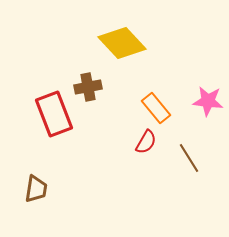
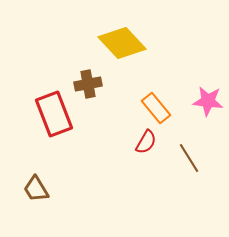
brown cross: moved 3 px up
brown trapezoid: rotated 140 degrees clockwise
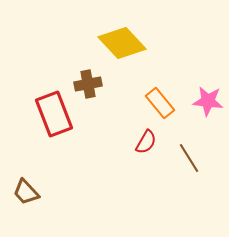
orange rectangle: moved 4 px right, 5 px up
brown trapezoid: moved 10 px left, 3 px down; rotated 12 degrees counterclockwise
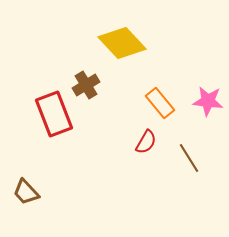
brown cross: moved 2 px left, 1 px down; rotated 20 degrees counterclockwise
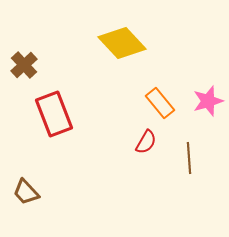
brown cross: moved 62 px left, 20 px up; rotated 12 degrees counterclockwise
pink star: rotated 24 degrees counterclockwise
brown line: rotated 28 degrees clockwise
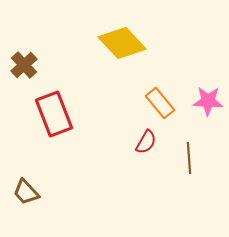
pink star: rotated 20 degrees clockwise
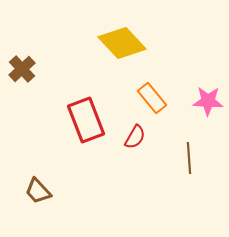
brown cross: moved 2 px left, 4 px down
orange rectangle: moved 8 px left, 5 px up
red rectangle: moved 32 px right, 6 px down
red semicircle: moved 11 px left, 5 px up
brown trapezoid: moved 12 px right, 1 px up
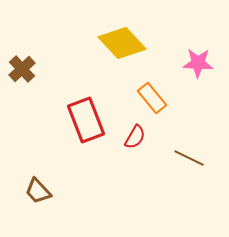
pink star: moved 10 px left, 38 px up
brown line: rotated 60 degrees counterclockwise
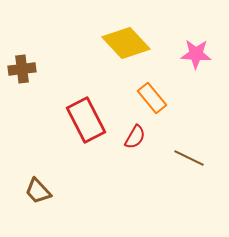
yellow diamond: moved 4 px right
pink star: moved 2 px left, 9 px up
brown cross: rotated 36 degrees clockwise
red rectangle: rotated 6 degrees counterclockwise
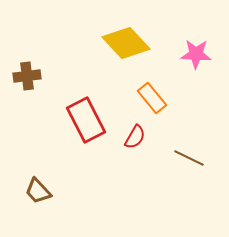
brown cross: moved 5 px right, 7 px down
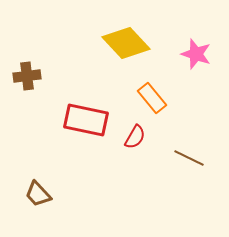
pink star: rotated 16 degrees clockwise
red rectangle: rotated 51 degrees counterclockwise
brown trapezoid: moved 3 px down
